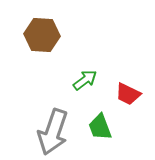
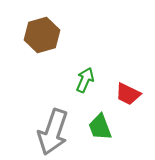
brown hexagon: rotated 20 degrees counterclockwise
green arrow: rotated 30 degrees counterclockwise
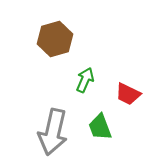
brown hexagon: moved 13 px right, 4 px down
gray arrow: rotated 6 degrees counterclockwise
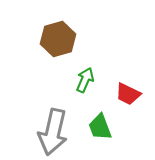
brown hexagon: moved 3 px right
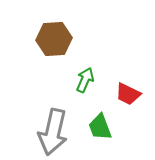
brown hexagon: moved 4 px left; rotated 12 degrees clockwise
